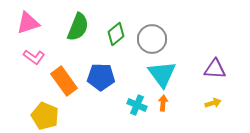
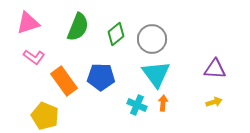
cyan triangle: moved 6 px left
yellow arrow: moved 1 px right, 1 px up
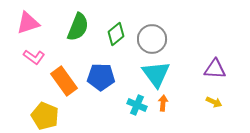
yellow arrow: rotated 42 degrees clockwise
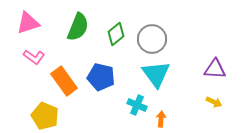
blue pentagon: rotated 12 degrees clockwise
orange arrow: moved 2 px left, 16 px down
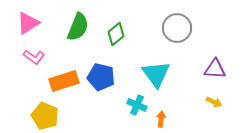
pink triangle: rotated 15 degrees counterclockwise
gray circle: moved 25 px right, 11 px up
orange rectangle: rotated 72 degrees counterclockwise
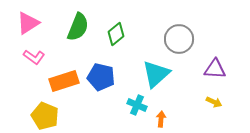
gray circle: moved 2 px right, 11 px down
cyan triangle: rotated 24 degrees clockwise
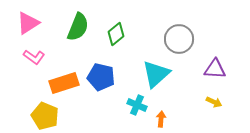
orange rectangle: moved 2 px down
